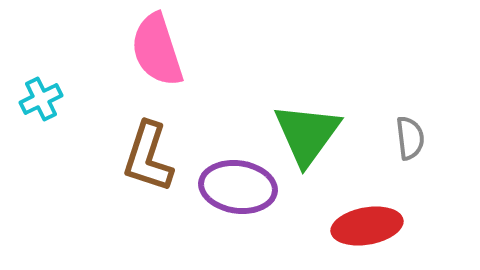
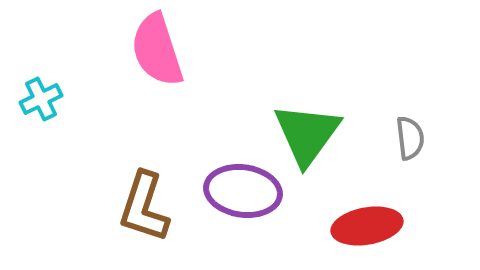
brown L-shape: moved 4 px left, 50 px down
purple ellipse: moved 5 px right, 4 px down
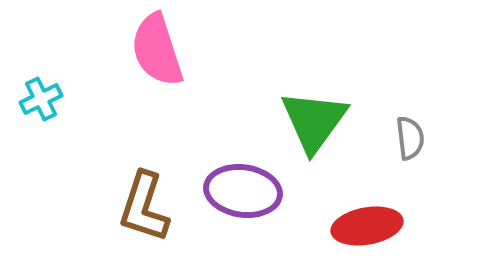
green triangle: moved 7 px right, 13 px up
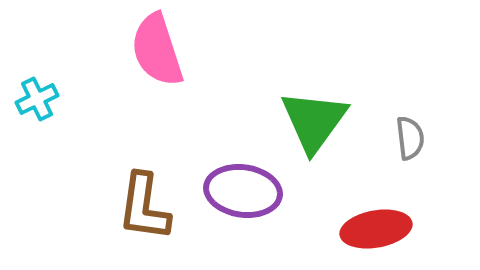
cyan cross: moved 4 px left
brown L-shape: rotated 10 degrees counterclockwise
red ellipse: moved 9 px right, 3 px down
